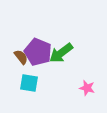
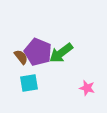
cyan square: rotated 18 degrees counterclockwise
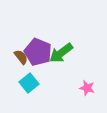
cyan square: rotated 30 degrees counterclockwise
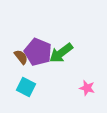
cyan square: moved 3 px left, 4 px down; rotated 24 degrees counterclockwise
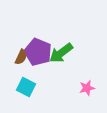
brown semicircle: rotated 63 degrees clockwise
pink star: rotated 28 degrees counterclockwise
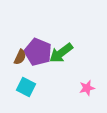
brown semicircle: moved 1 px left
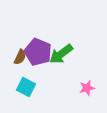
green arrow: moved 1 px down
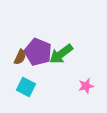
pink star: moved 1 px left, 2 px up
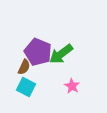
brown semicircle: moved 4 px right, 10 px down
pink star: moved 14 px left; rotated 28 degrees counterclockwise
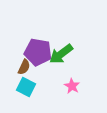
purple pentagon: rotated 12 degrees counterclockwise
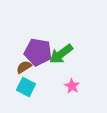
brown semicircle: rotated 147 degrees counterclockwise
